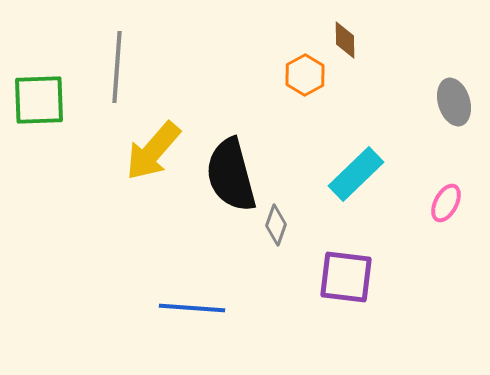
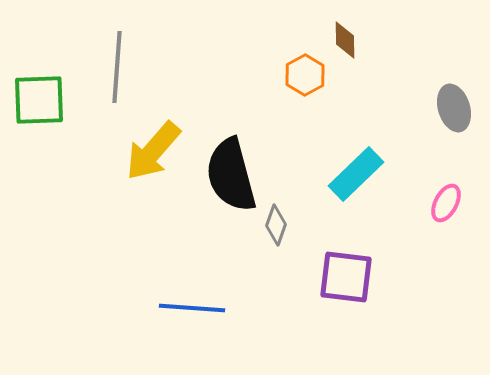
gray ellipse: moved 6 px down
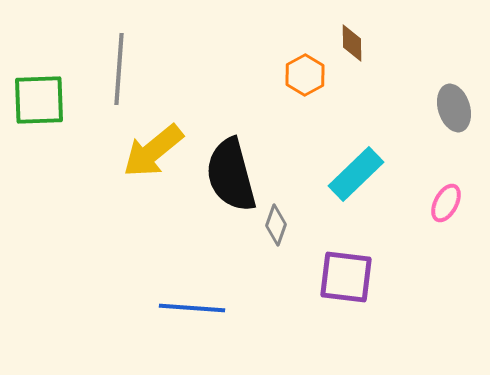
brown diamond: moved 7 px right, 3 px down
gray line: moved 2 px right, 2 px down
yellow arrow: rotated 10 degrees clockwise
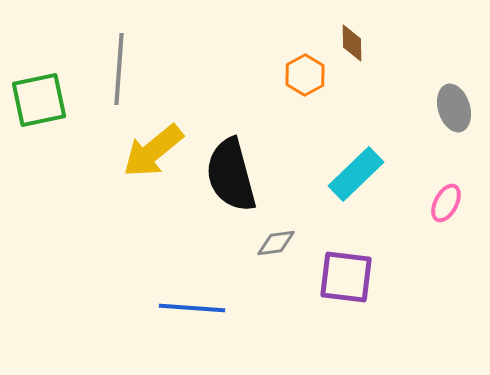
green square: rotated 10 degrees counterclockwise
gray diamond: moved 18 px down; rotated 63 degrees clockwise
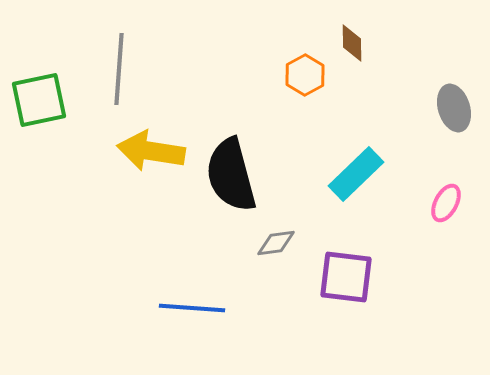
yellow arrow: moved 2 px left; rotated 48 degrees clockwise
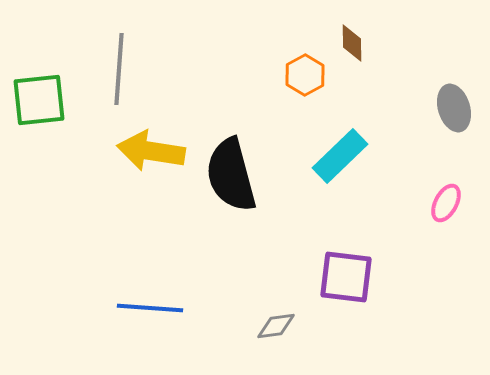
green square: rotated 6 degrees clockwise
cyan rectangle: moved 16 px left, 18 px up
gray diamond: moved 83 px down
blue line: moved 42 px left
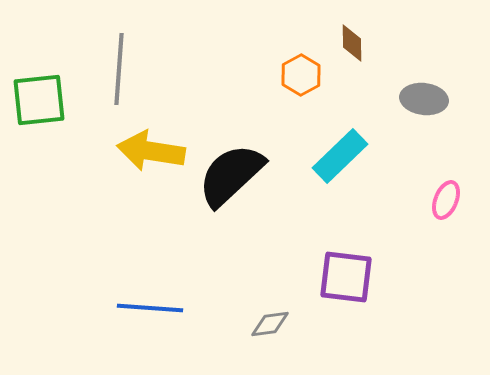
orange hexagon: moved 4 px left
gray ellipse: moved 30 px left, 9 px up; rotated 66 degrees counterclockwise
black semicircle: rotated 62 degrees clockwise
pink ellipse: moved 3 px up; rotated 6 degrees counterclockwise
gray diamond: moved 6 px left, 2 px up
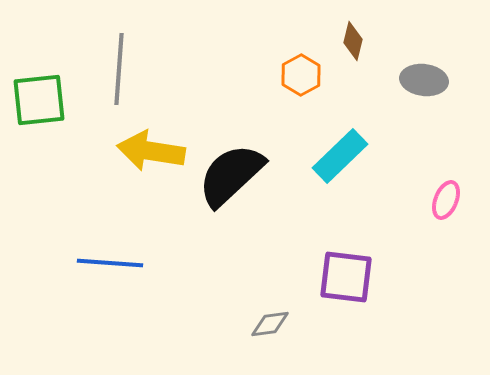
brown diamond: moved 1 px right, 2 px up; rotated 15 degrees clockwise
gray ellipse: moved 19 px up
blue line: moved 40 px left, 45 px up
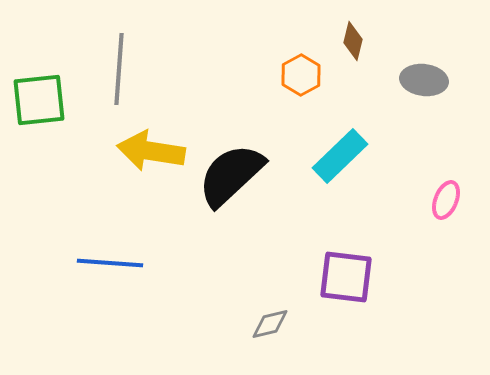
gray diamond: rotated 6 degrees counterclockwise
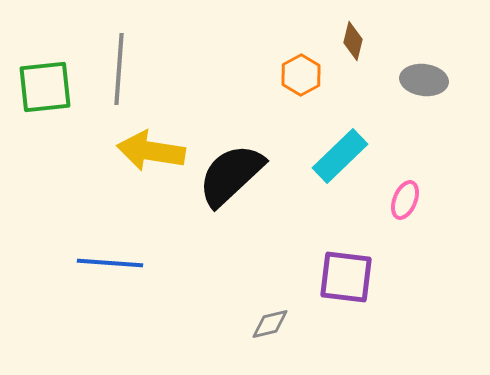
green square: moved 6 px right, 13 px up
pink ellipse: moved 41 px left
